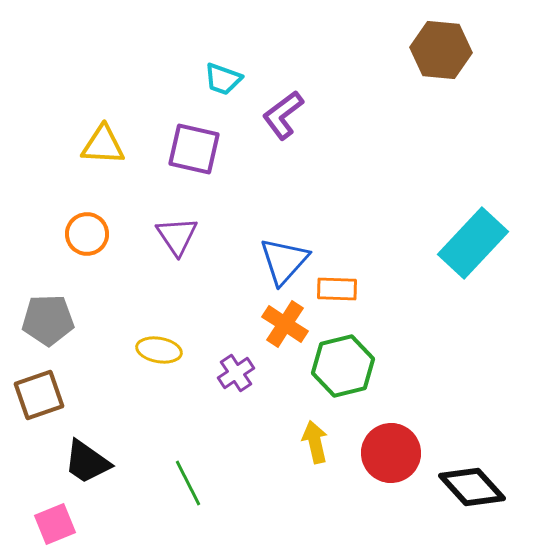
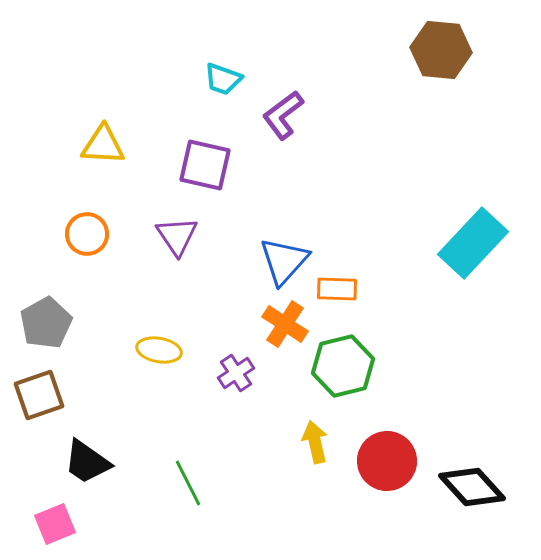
purple square: moved 11 px right, 16 px down
gray pentagon: moved 2 px left, 3 px down; rotated 27 degrees counterclockwise
red circle: moved 4 px left, 8 px down
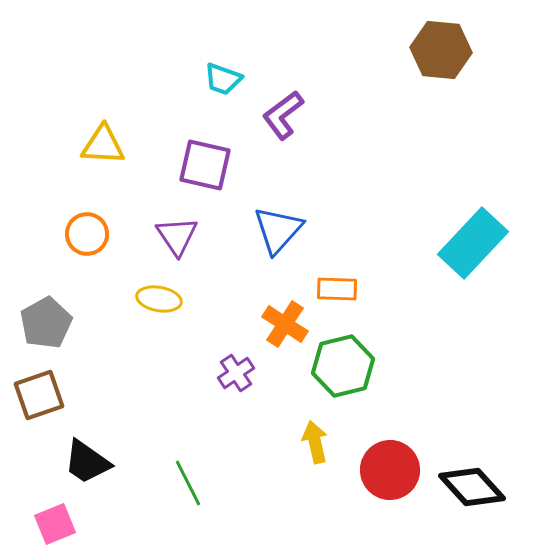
blue triangle: moved 6 px left, 31 px up
yellow ellipse: moved 51 px up
red circle: moved 3 px right, 9 px down
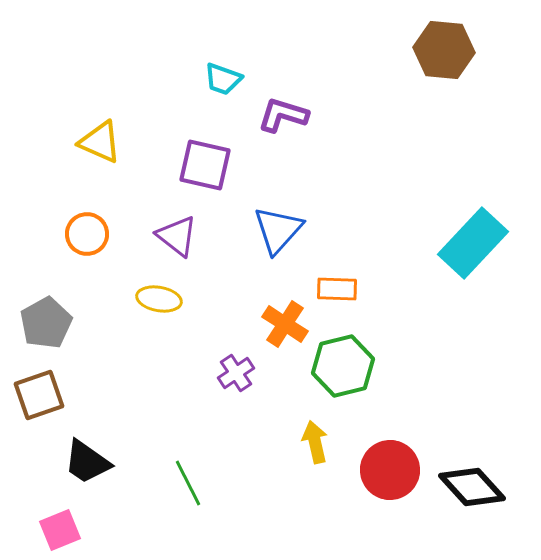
brown hexagon: moved 3 px right
purple L-shape: rotated 54 degrees clockwise
yellow triangle: moved 3 px left, 3 px up; rotated 21 degrees clockwise
purple triangle: rotated 18 degrees counterclockwise
pink square: moved 5 px right, 6 px down
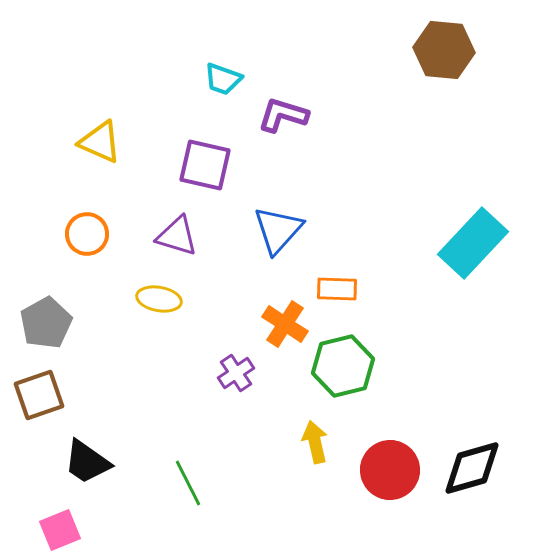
purple triangle: rotated 21 degrees counterclockwise
black diamond: moved 19 px up; rotated 64 degrees counterclockwise
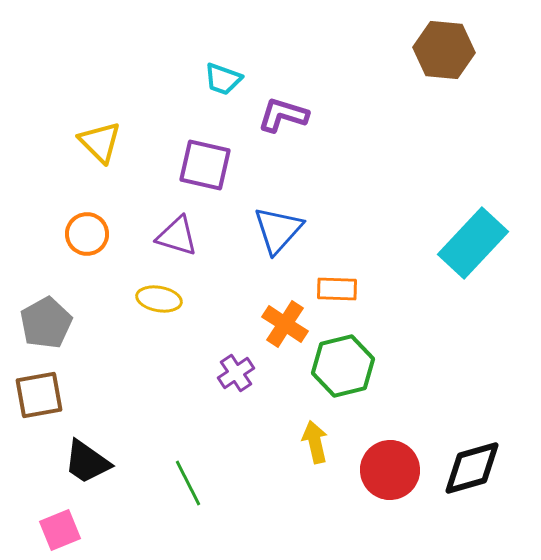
yellow triangle: rotated 21 degrees clockwise
brown square: rotated 9 degrees clockwise
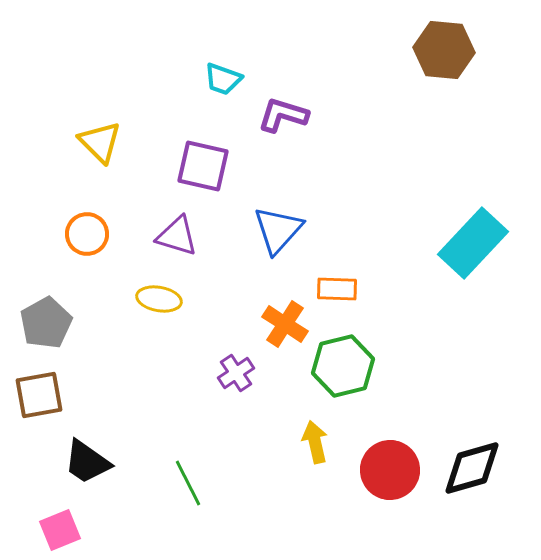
purple square: moved 2 px left, 1 px down
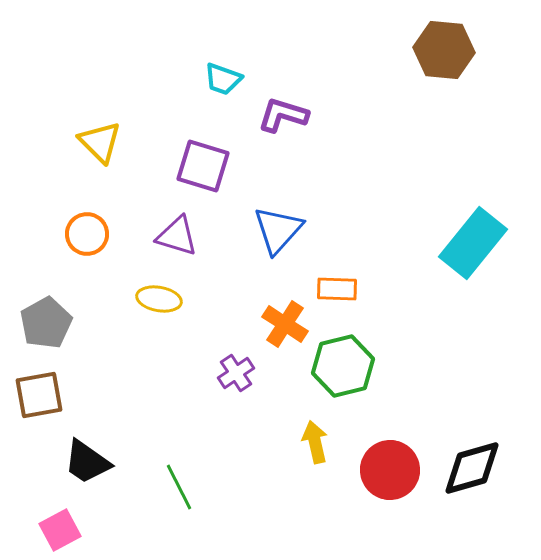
purple square: rotated 4 degrees clockwise
cyan rectangle: rotated 4 degrees counterclockwise
green line: moved 9 px left, 4 px down
pink square: rotated 6 degrees counterclockwise
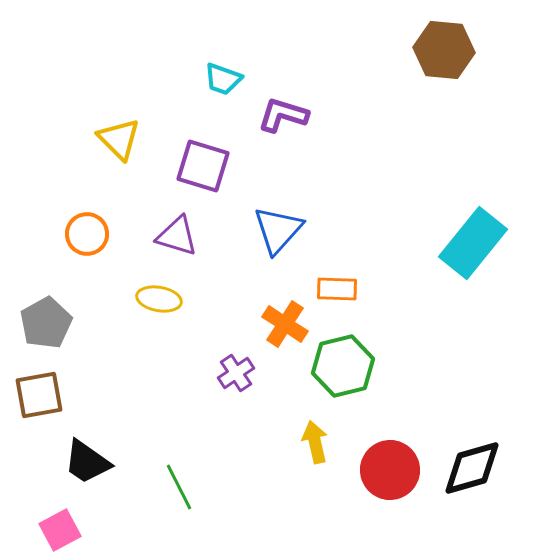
yellow triangle: moved 19 px right, 3 px up
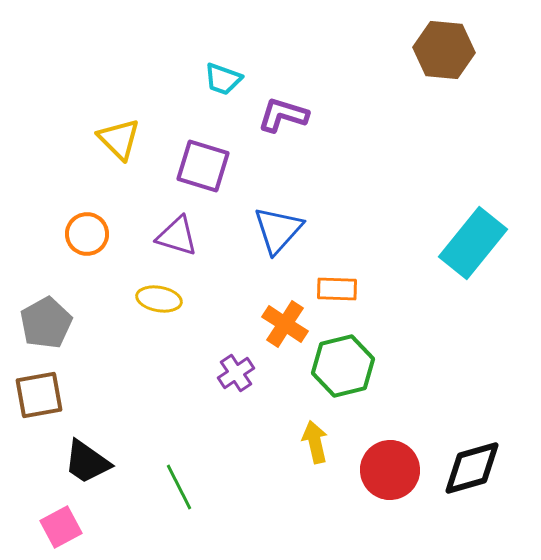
pink square: moved 1 px right, 3 px up
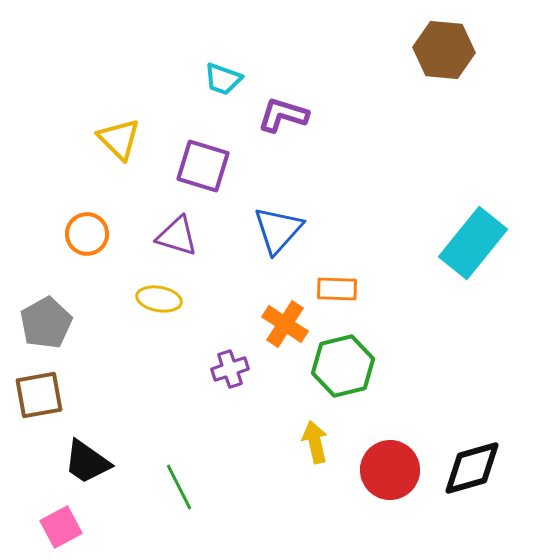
purple cross: moved 6 px left, 4 px up; rotated 15 degrees clockwise
